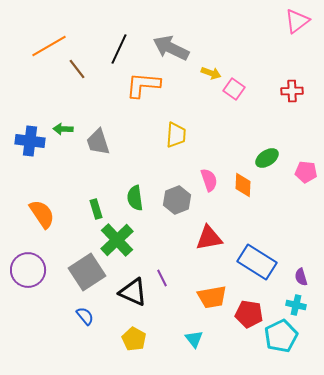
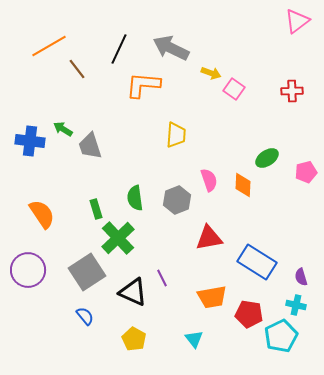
green arrow: rotated 30 degrees clockwise
gray trapezoid: moved 8 px left, 4 px down
pink pentagon: rotated 20 degrees counterclockwise
green cross: moved 1 px right, 2 px up
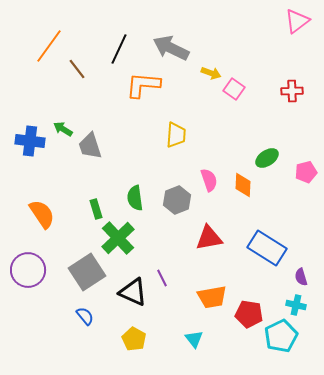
orange line: rotated 24 degrees counterclockwise
blue rectangle: moved 10 px right, 14 px up
